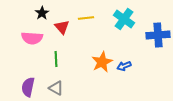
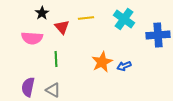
gray triangle: moved 3 px left, 2 px down
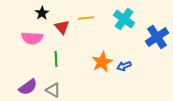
blue cross: moved 1 px left, 2 px down; rotated 30 degrees counterclockwise
purple semicircle: rotated 138 degrees counterclockwise
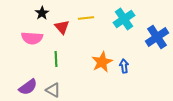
cyan cross: rotated 20 degrees clockwise
blue arrow: rotated 104 degrees clockwise
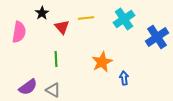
pink semicircle: moved 13 px left, 6 px up; rotated 85 degrees counterclockwise
blue arrow: moved 12 px down
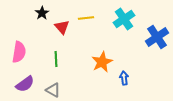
pink semicircle: moved 20 px down
purple semicircle: moved 3 px left, 3 px up
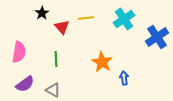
orange star: rotated 15 degrees counterclockwise
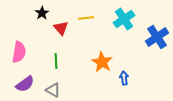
red triangle: moved 1 px left, 1 px down
green line: moved 2 px down
